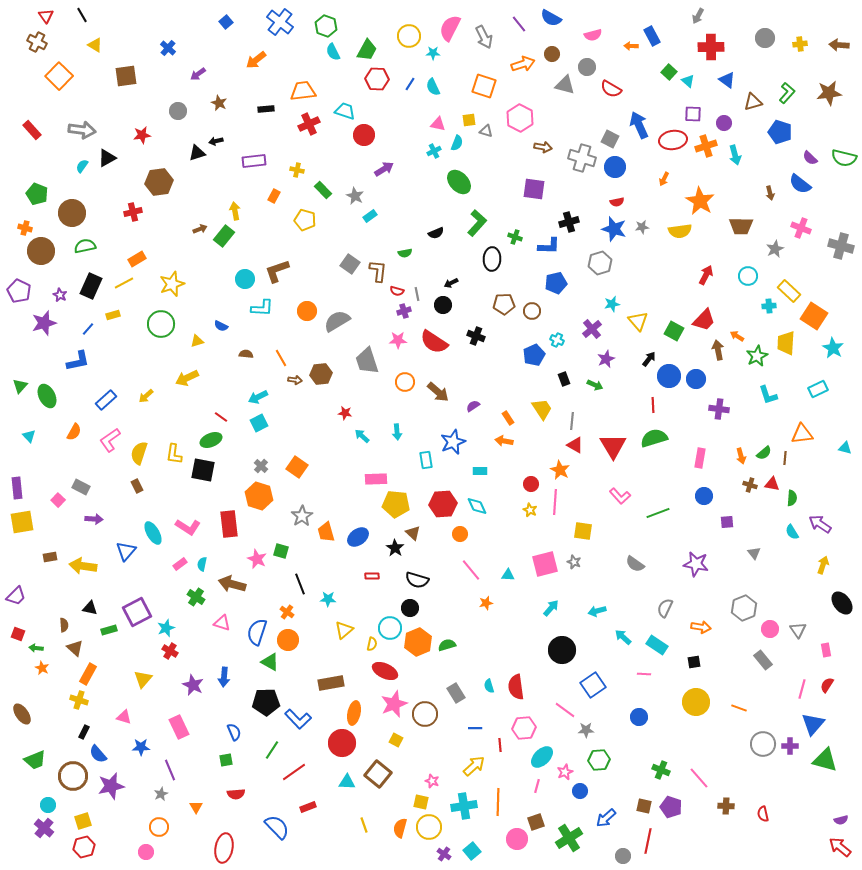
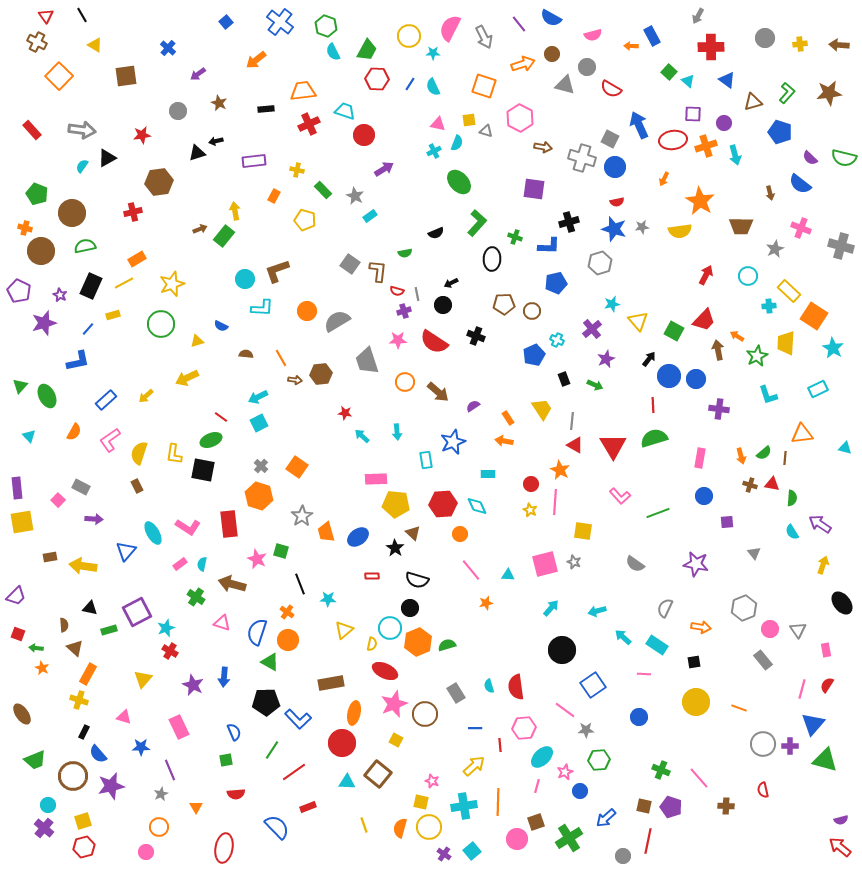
cyan rectangle at (480, 471): moved 8 px right, 3 px down
red semicircle at (763, 814): moved 24 px up
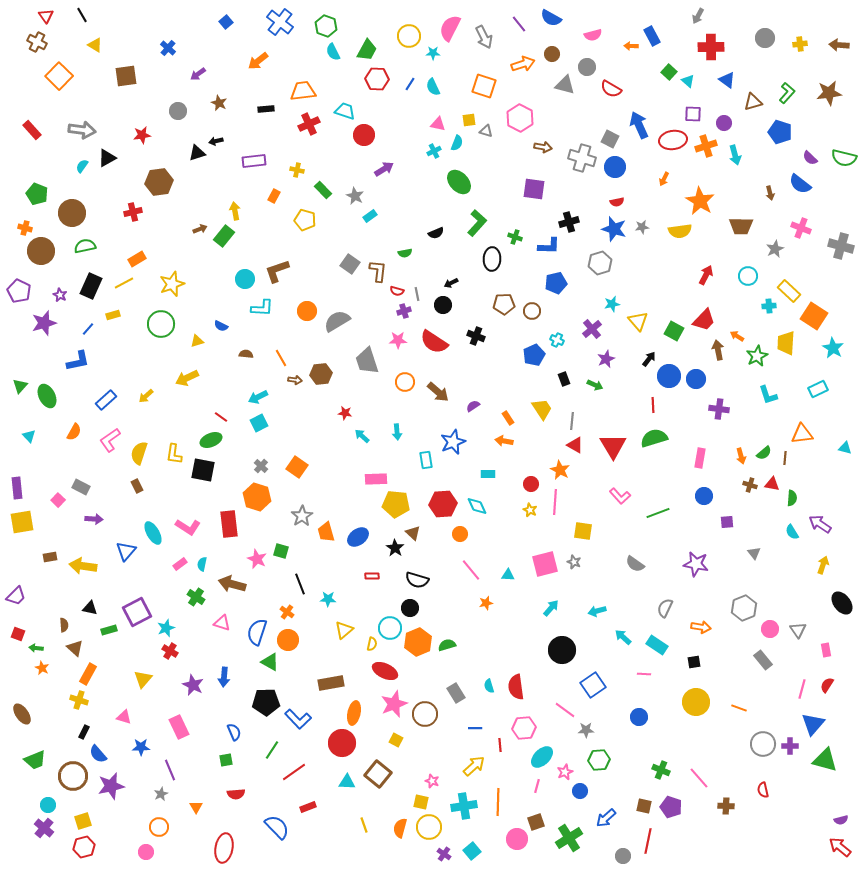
orange arrow at (256, 60): moved 2 px right, 1 px down
orange hexagon at (259, 496): moved 2 px left, 1 px down
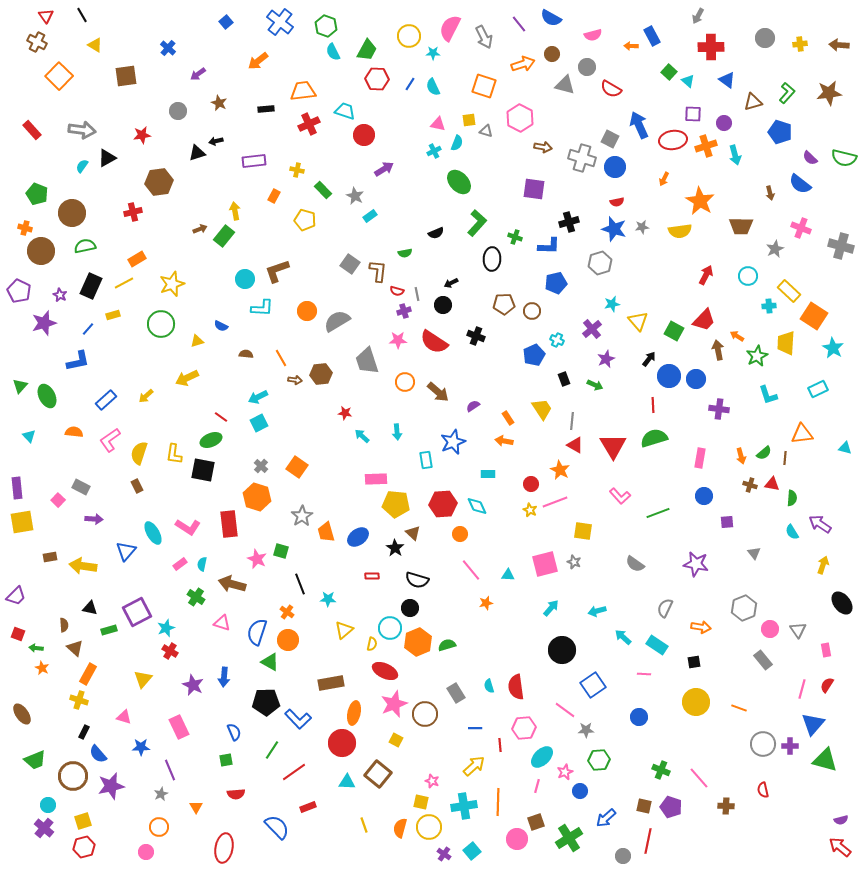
orange semicircle at (74, 432): rotated 114 degrees counterclockwise
pink line at (555, 502): rotated 65 degrees clockwise
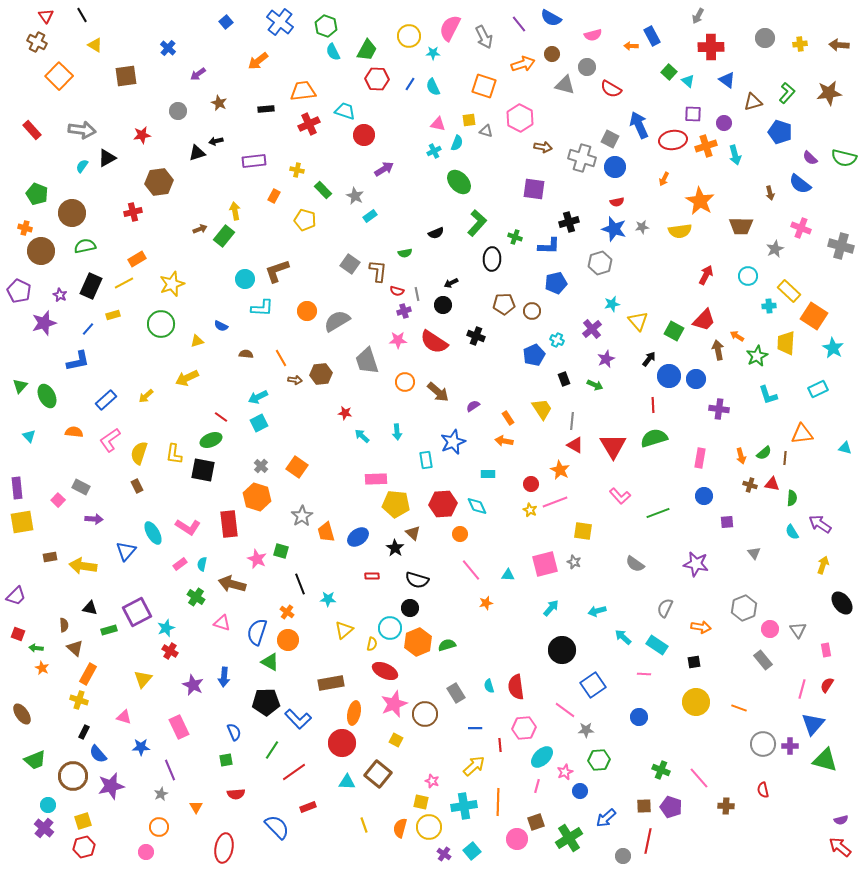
brown square at (644, 806): rotated 14 degrees counterclockwise
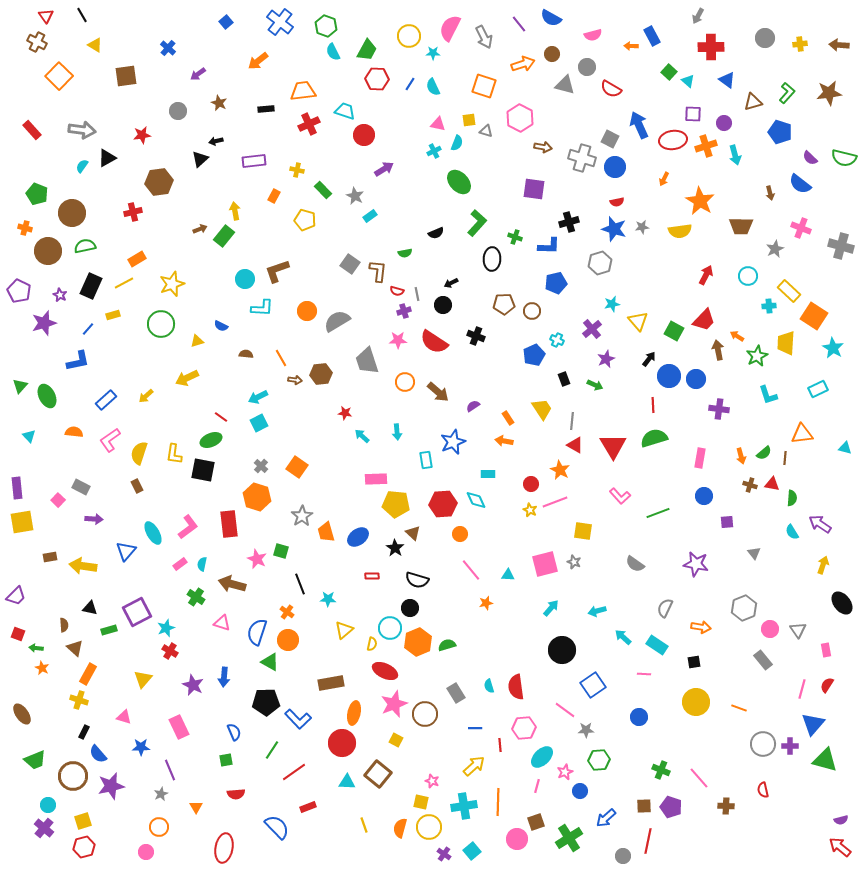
black triangle at (197, 153): moved 3 px right, 6 px down; rotated 24 degrees counterclockwise
brown circle at (41, 251): moved 7 px right
cyan diamond at (477, 506): moved 1 px left, 6 px up
pink L-shape at (188, 527): rotated 70 degrees counterclockwise
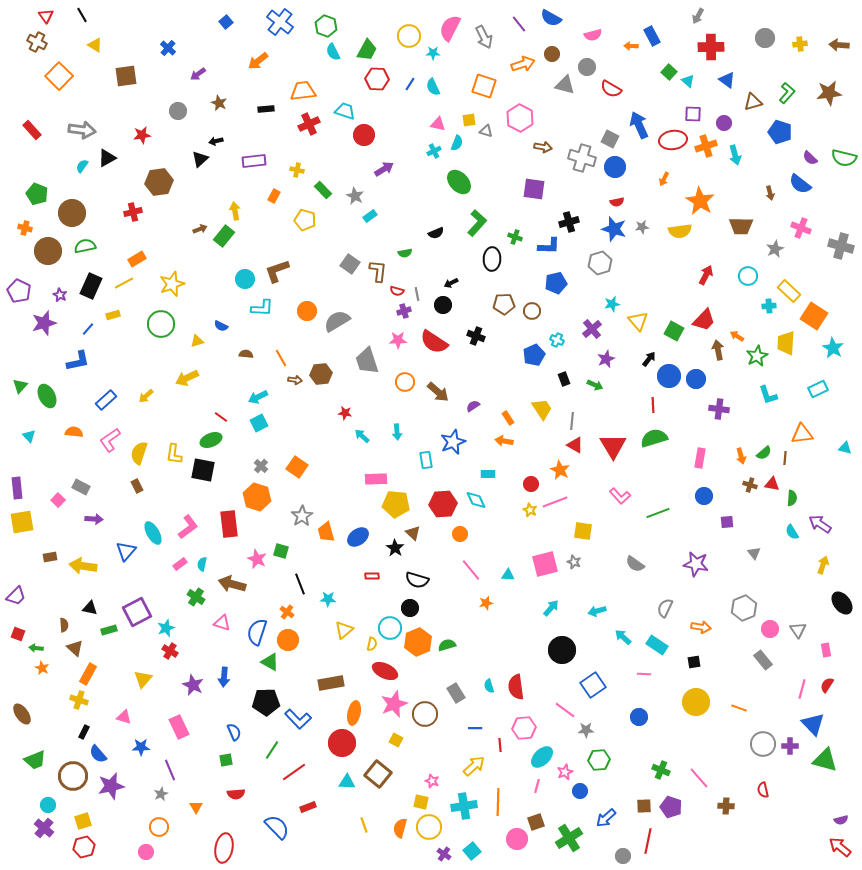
blue triangle at (813, 724): rotated 25 degrees counterclockwise
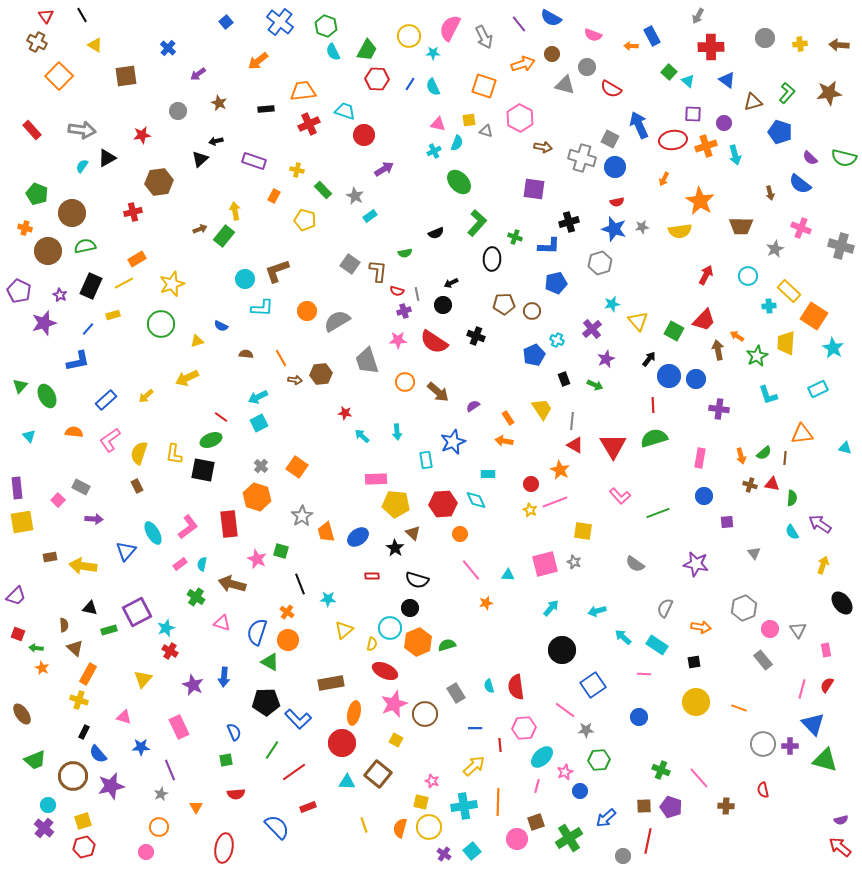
pink semicircle at (593, 35): rotated 36 degrees clockwise
purple rectangle at (254, 161): rotated 25 degrees clockwise
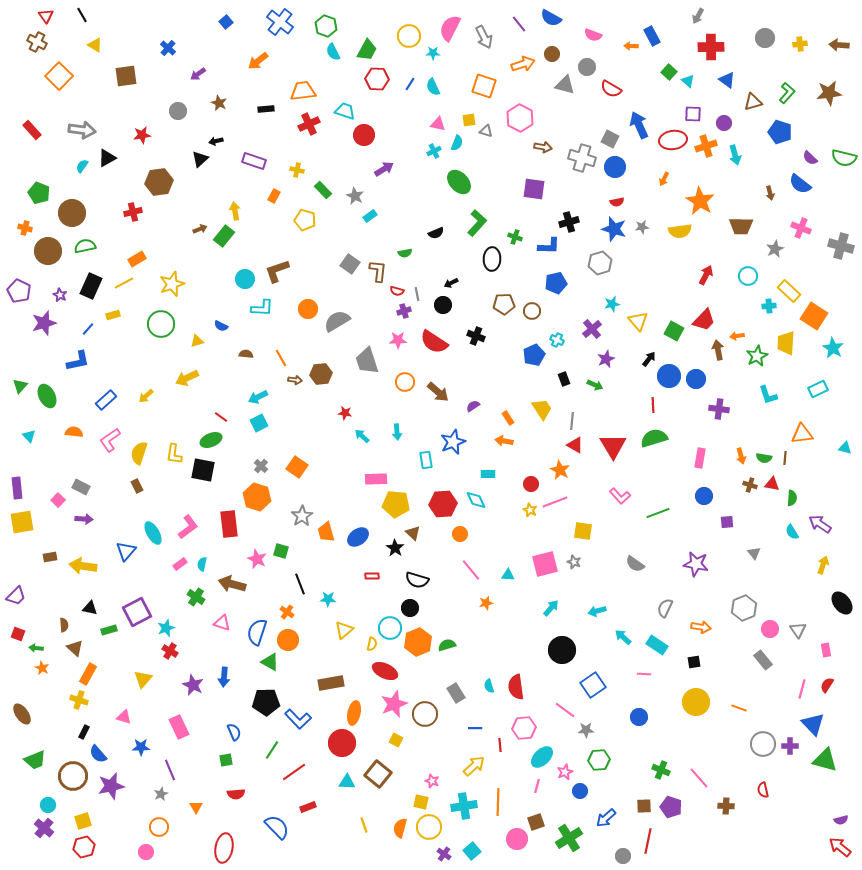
green pentagon at (37, 194): moved 2 px right, 1 px up
orange circle at (307, 311): moved 1 px right, 2 px up
orange arrow at (737, 336): rotated 40 degrees counterclockwise
green semicircle at (764, 453): moved 5 px down; rotated 49 degrees clockwise
purple arrow at (94, 519): moved 10 px left
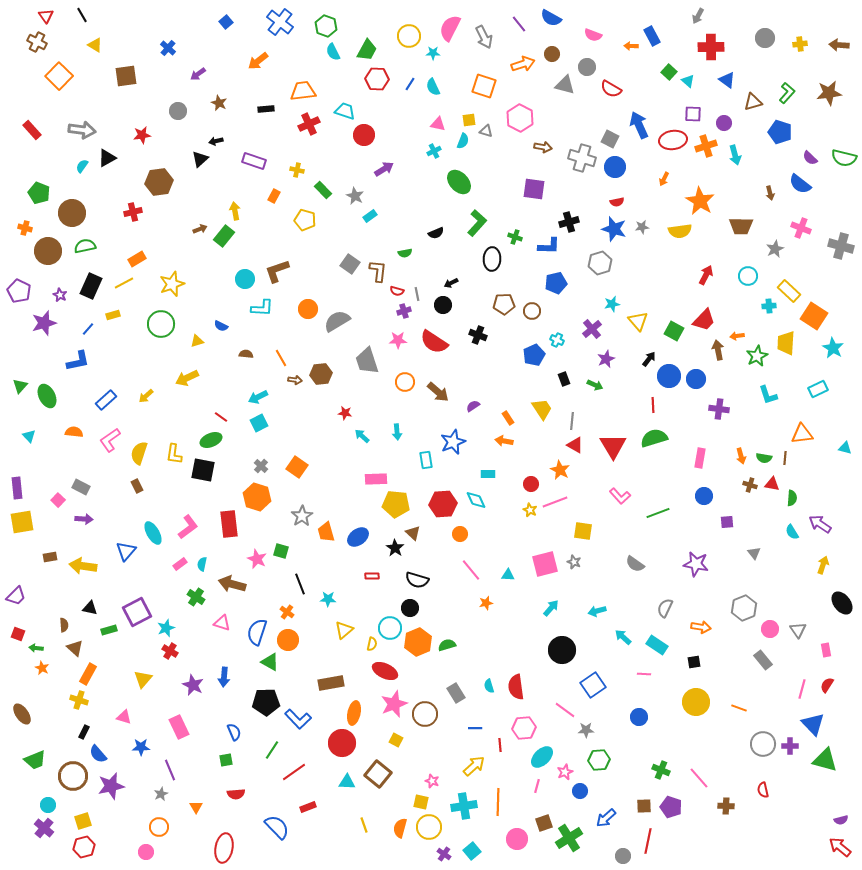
cyan semicircle at (457, 143): moved 6 px right, 2 px up
black cross at (476, 336): moved 2 px right, 1 px up
brown square at (536, 822): moved 8 px right, 1 px down
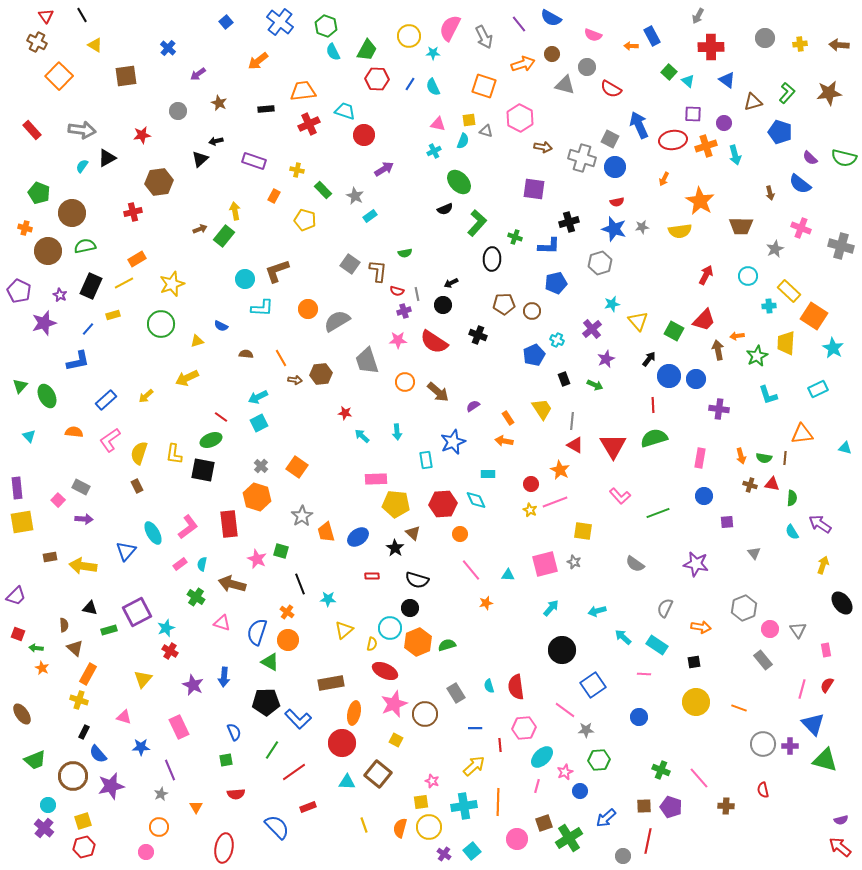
black semicircle at (436, 233): moved 9 px right, 24 px up
yellow square at (421, 802): rotated 21 degrees counterclockwise
